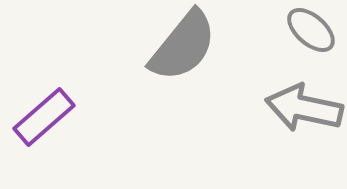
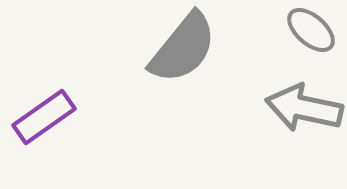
gray semicircle: moved 2 px down
purple rectangle: rotated 6 degrees clockwise
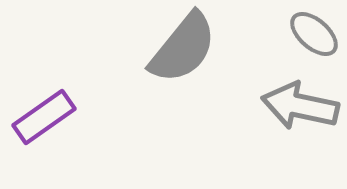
gray ellipse: moved 3 px right, 4 px down
gray arrow: moved 4 px left, 2 px up
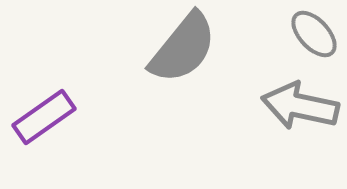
gray ellipse: rotated 6 degrees clockwise
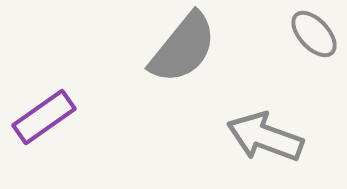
gray arrow: moved 35 px left, 31 px down; rotated 8 degrees clockwise
